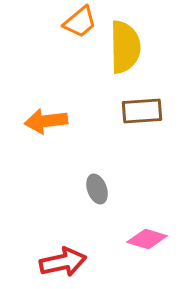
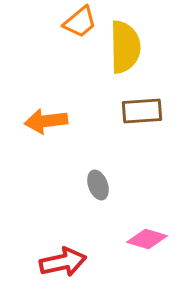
gray ellipse: moved 1 px right, 4 px up
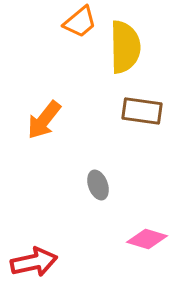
brown rectangle: rotated 12 degrees clockwise
orange arrow: moved 2 px left, 1 px up; rotated 45 degrees counterclockwise
red arrow: moved 29 px left
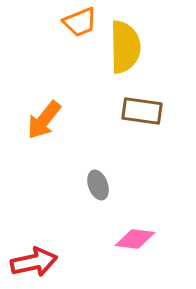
orange trapezoid: rotated 18 degrees clockwise
pink diamond: moved 12 px left; rotated 9 degrees counterclockwise
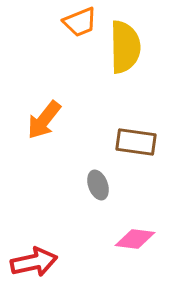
brown rectangle: moved 6 px left, 31 px down
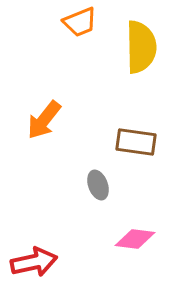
yellow semicircle: moved 16 px right
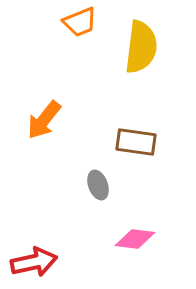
yellow semicircle: rotated 8 degrees clockwise
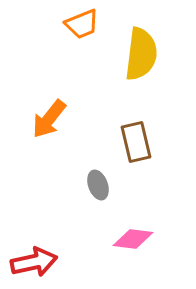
orange trapezoid: moved 2 px right, 2 px down
yellow semicircle: moved 7 px down
orange arrow: moved 5 px right, 1 px up
brown rectangle: rotated 69 degrees clockwise
pink diamond: moved 2 px left
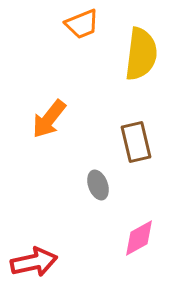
pink diamond: moved 6 px right, 1 px up; rotated 36 degrees counterclockwise
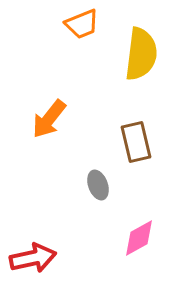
red arrow: moved 1 px left, 4 px up
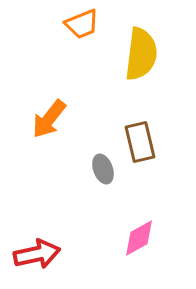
brown rectangle: moved 4 px right
gray ellipse: moved 5 px right, 16 px up
red arrow: moved 4 px right, 4 px up
